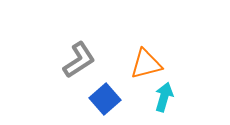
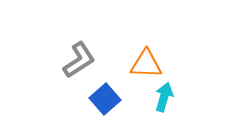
orange triangle: rotated 16 degrees clockwise
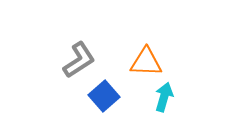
orange triangle: moved 2 px up
blue square: moved 1 px left, 3 px up
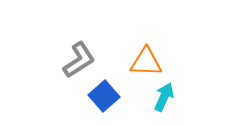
cyan arrow: rotated 8 degrees clockwise
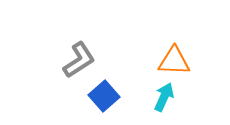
orange triangle: moved 28 px right, 1 px up
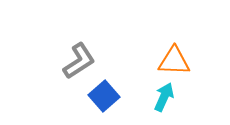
gray L-shape: moved 1 px down
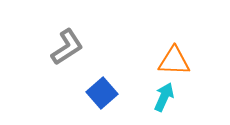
gray L-shape: moved 12 px left, 14 px up
blue square: moved 2 px left, 3 px up
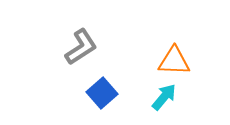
gray L-shape: moved 14 px right
cyan arrow: rotated 16 degrees clockwise
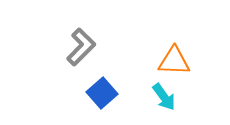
gray L-shape: rotated 12 degrees counterclockwise
cyan arrow: rotated 104 degrees clockwise
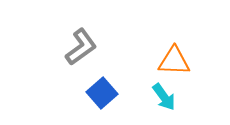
gray L-shape: rotated 9 degrees clockwise
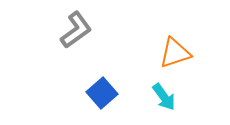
gray L-shape: moved 5 px left, 17 px up
orange triangle: moved 1 px right, 8 px up; rotated 20 degrees counterclockwise
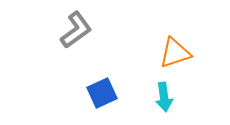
blue square: rotated 16 degrees clockwise
cyan arrow: rotated 28 degrees clockwise
